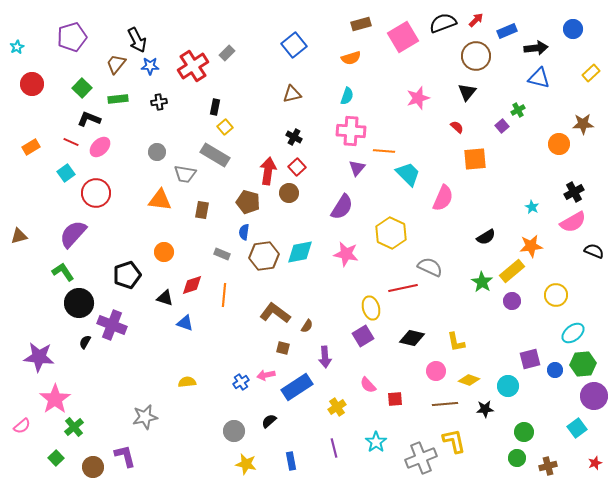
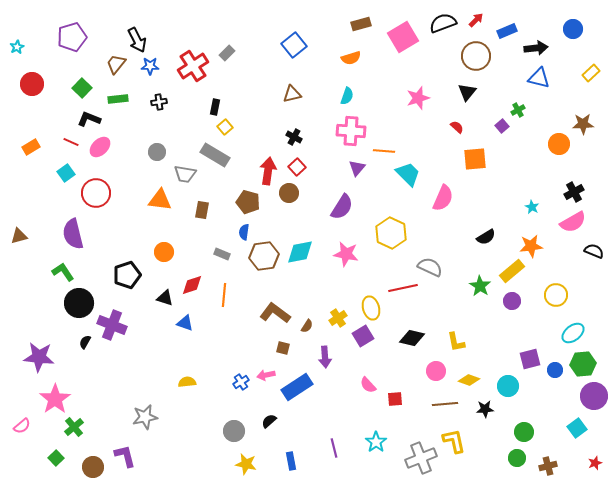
purple semicircle at (73, 234): rotated 56 degrees counterclockwise
green star at (482, 282): moved 2 px left, 4 px down
yellow cross at (337, 407): moved 1 px right, 89 px up
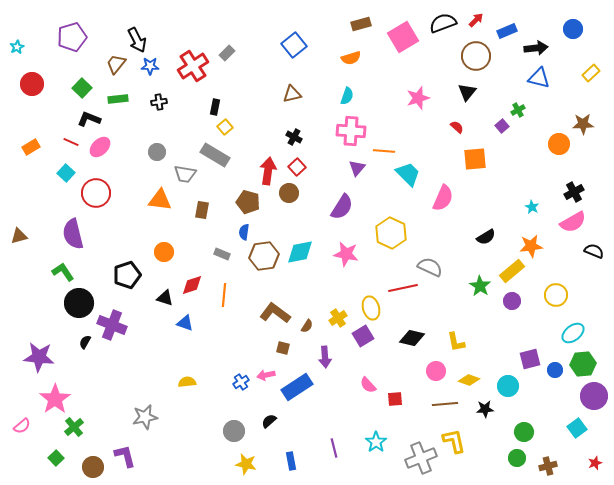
cyan square at (66, 173): rotated 12 degrees counterclockwise
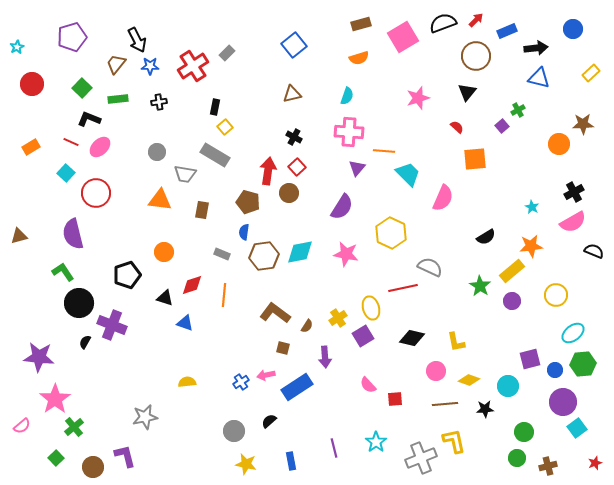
orange semicircle at (351, 58): moved 8 px right
pink cross at (351, 131): moved 2 px left, 1 px down
purple circle at (594, 396): moved 31 px left, 6 px down
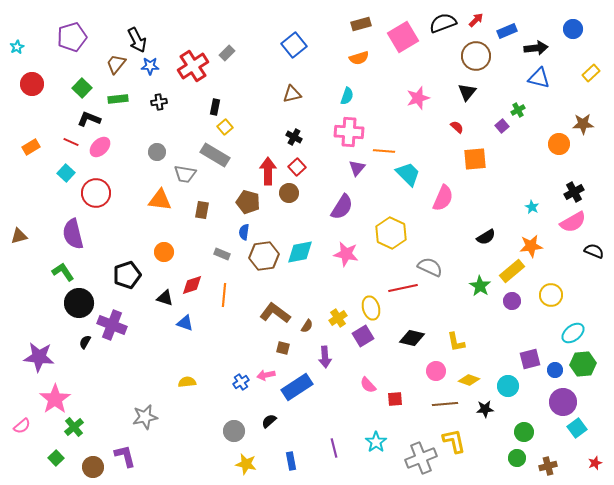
red arrow at (268, 171): rotated 8 degrees counterclockwise
yellow circle at (556, 295): moved 5 px left
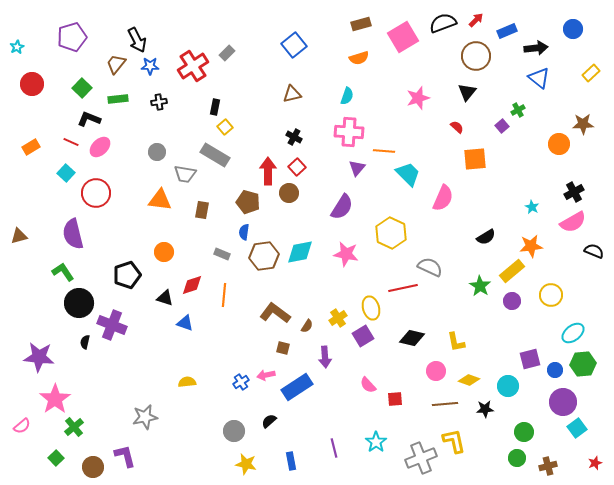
blue triangle at (539, 78): rotated 25 degrees clockwise
black semicircle at (85, 342): rotated 16 degrees counterclockwise
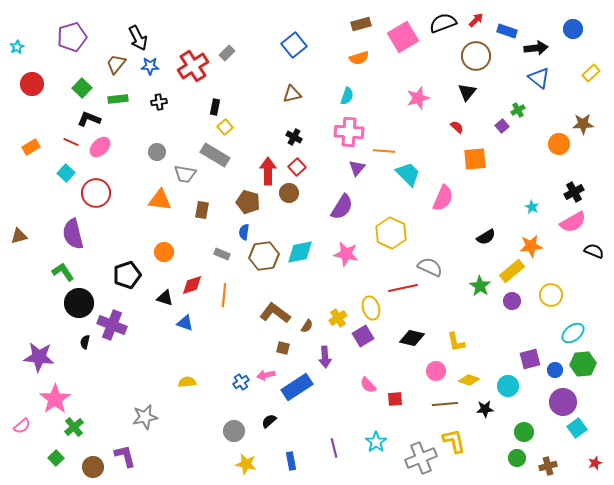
blue rectangle at (507, 31): rotated 42 degrees clockwise
black arrow at (137, 40): moved 1 px right, 2 px up
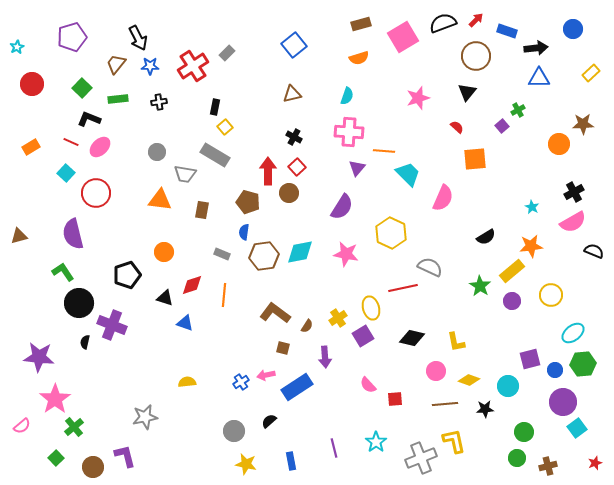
blue triangle at (539, 78): rotated 40 degrees counterclockwise
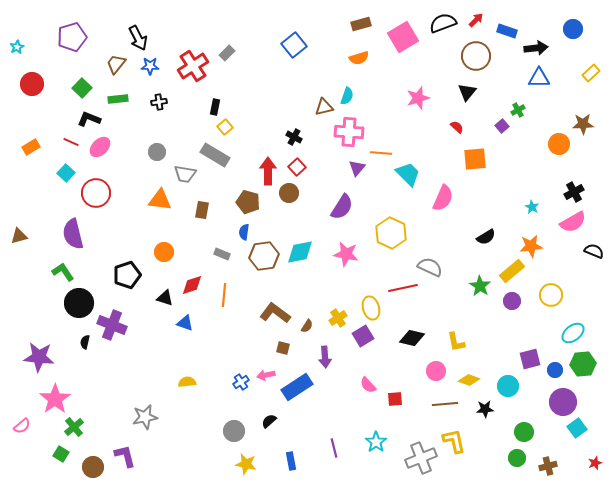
brown triangle at (292, 94): moved 32 px right, 13 px down
orange line at (384, 151): moved 3 px left, 2 px down
green square at (56, 458): moved 5 px right, 4 px up; rotated 14 degrees counterclockwise
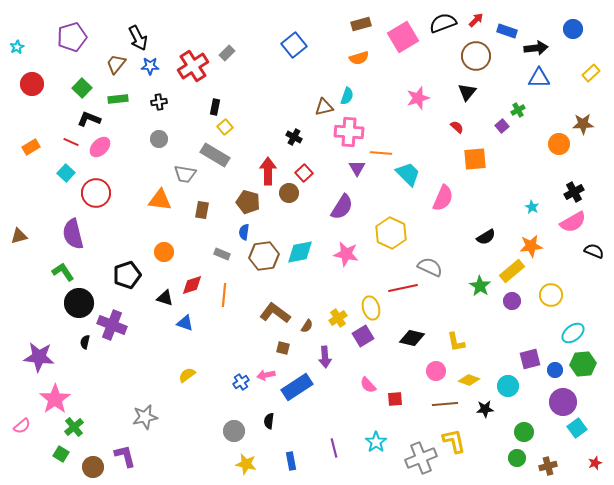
gray circle at (157, 152): moved 2 px right, 13 px up
red square at (297, 167): moved 7 px right, 6 px down
purple triangle at (357, 168): rotated 12 degrees counterclockwise
yellow semicircle at (187, 382): moved 7 px up; rotated 30 degrees counterclockwise
black semicircle at (269, 421): rotated 42 degrees counterclockwise
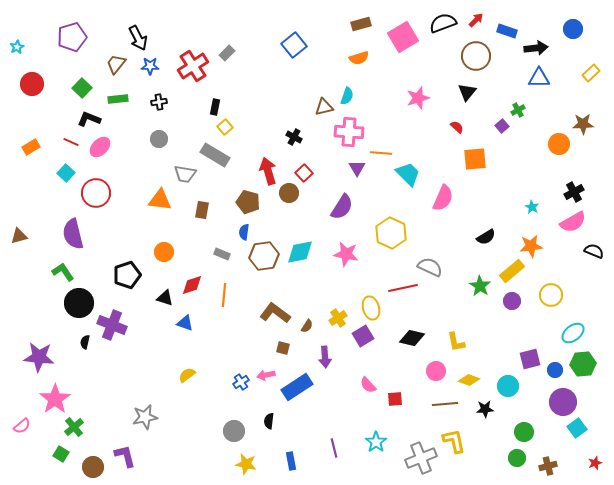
red arrow at (268, 171): rotated 16 degrees counterclockwise
